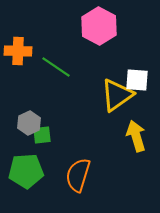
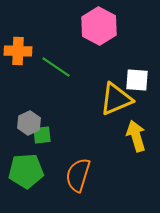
yellow triangle: moved 1 px left, 4 px down; rotated 12 degrees clockwise
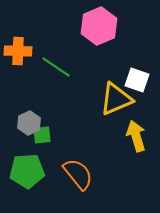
pink hexagon: rotated 9 degrees clockwise
white square: rotated 15 degrees clockwise
green pentagon: moved 1 px right
orange semicircle: moved 1 px up; rotated 124 degrees clockwise
